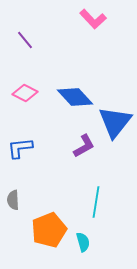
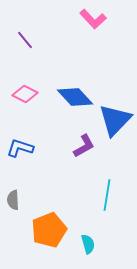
pink diamond: moved 1 px down
blue triangle: moved 2 px up; rotated 6 degrees clockwise
blue L-shape: rotated 24 degrees clockwise
cyan line: moved 11 px right, 7 px up
cyan semicircle: moved 5 px right, 2 px down
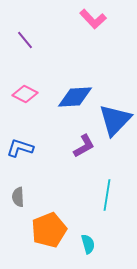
blue diamond: rotated 51 degrees counterclockwise
gray semicircle: moved 5 px right, 3 px up
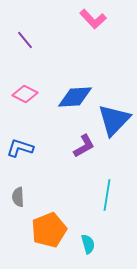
blue triangle: moved 1 px left
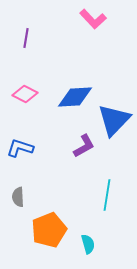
purple line: moved 1 px right, 2 px up; rotated 48 degrees clockwise
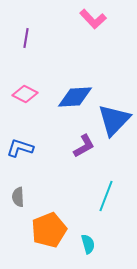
cyan line: moved 1 px left, 1 px down; rotated 12 degrees clockwise
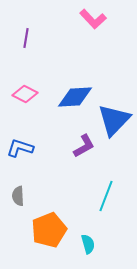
gray semicircle: moved 1 px up
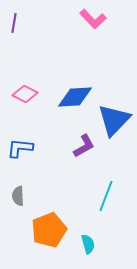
purple line: moved 12 px left, 15 px up
blue L-shape: rotated 12 degrees counterclockwise
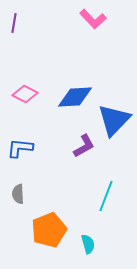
gray semicircle: moved 2 px up
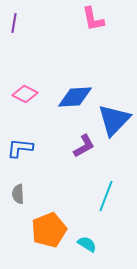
pink L-shape: rotated 32 degrees clockwise
cyan semicircle: moved 1 px left; rotated 42 degrees counterclockwise
